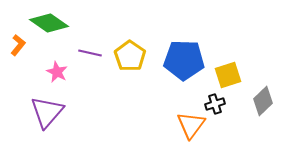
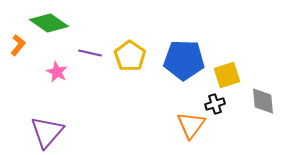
yellow square: moved 1 px left
gray diamond: rotated 52 degrees counterclockwise
purple triangle: moved 20 px down
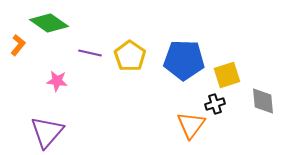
pink star: moved 9 px down; rotated 20 degrees counterclockwise
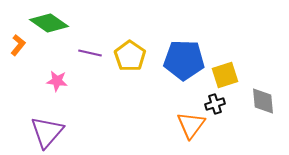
yellow square: moved 2 px left
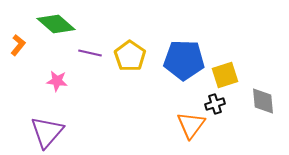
green diamond: moved 7 px right, 1 px down; rotated 6 degrees clockwise
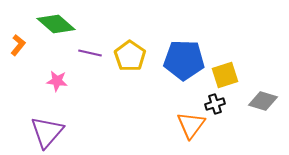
gray diamond: rotated 68 degrees counterclockwise
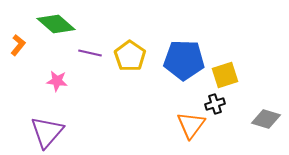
gray diamond: moved 3 px right, 18 px down
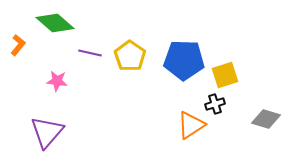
green diamond: moved 1 px left, 1 px up
orange triangle: rotated 20 degrees clockwise
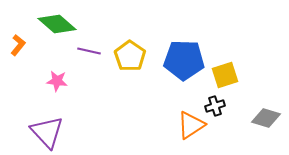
green diamond: moved 2 px right, 1 px down
purple line: moved 1 px left, 2 px up
black cross: moved 2 px down
gray diamond: moved 1 px up
purple triangle: rotated 24 degrees counterclockwise
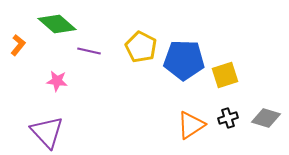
yellow pentagon: moved 11 px right, 9 px up; rotated 8 degrees counterclockwise
black cross: moved 13 px right, 12 px down
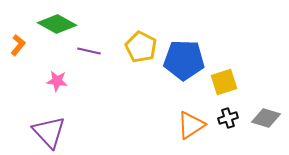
green diamond: rotated 12 degrees counterclockwise
yellow square: moved 1 px left, 7 px down
purple triangle: moved 2 px right
